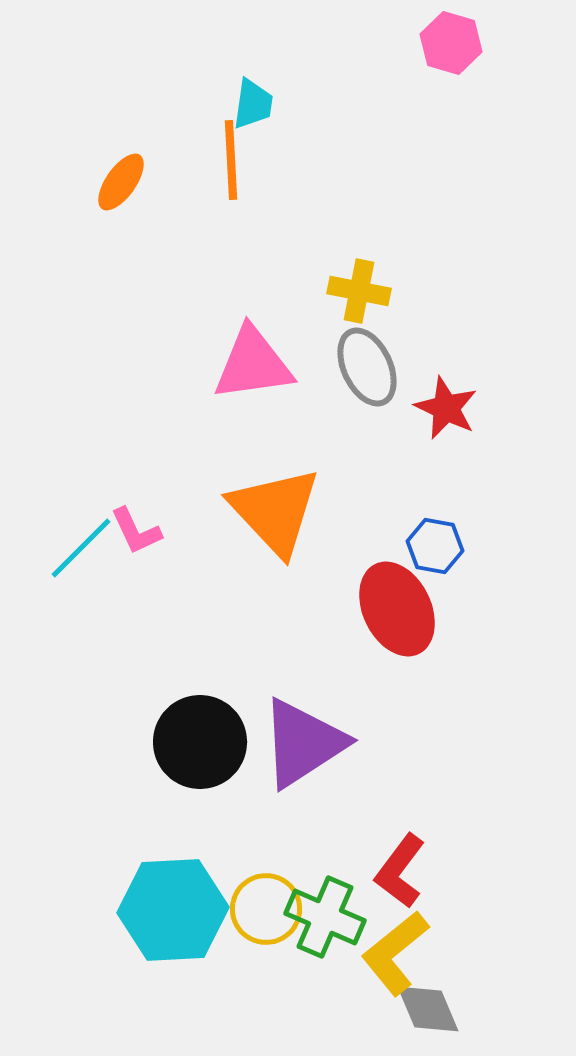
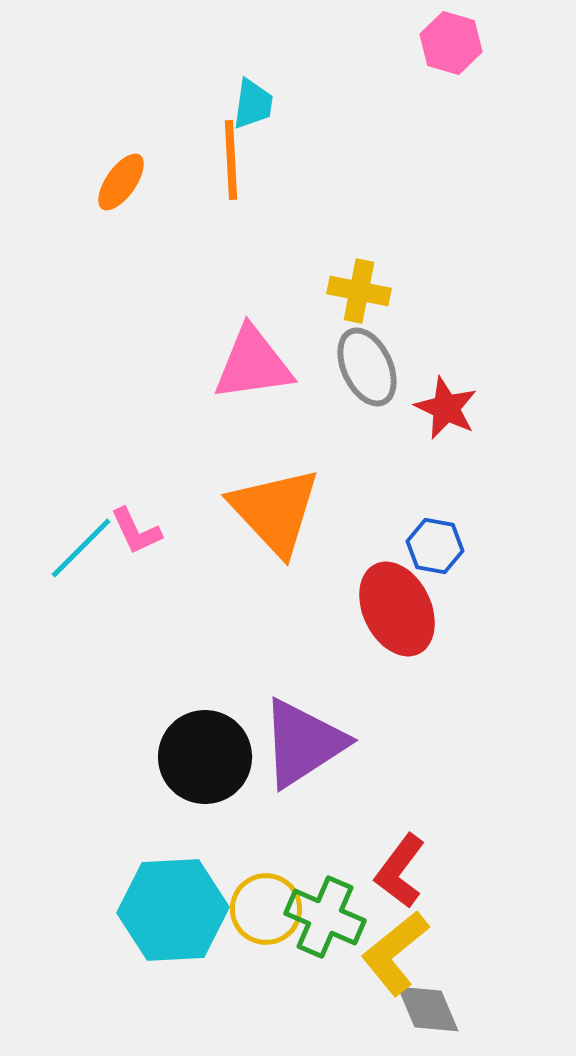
black circle: moved 5 px right, 15 px down
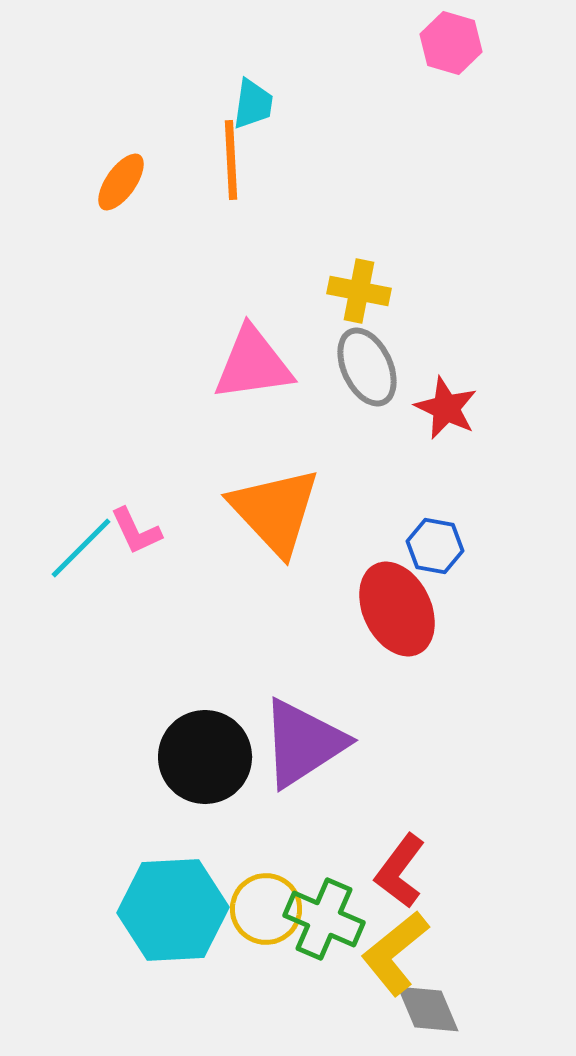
green cross: moved 1 px left, 2 px down
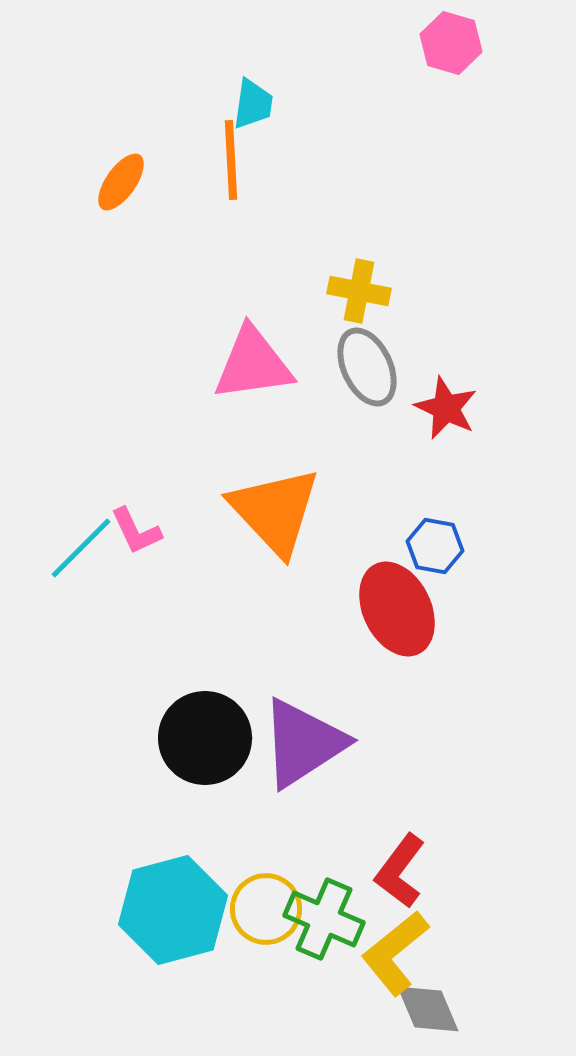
black circle: moved 19 px up
cyan hexagon: rotated 12 degrees counterclockwise
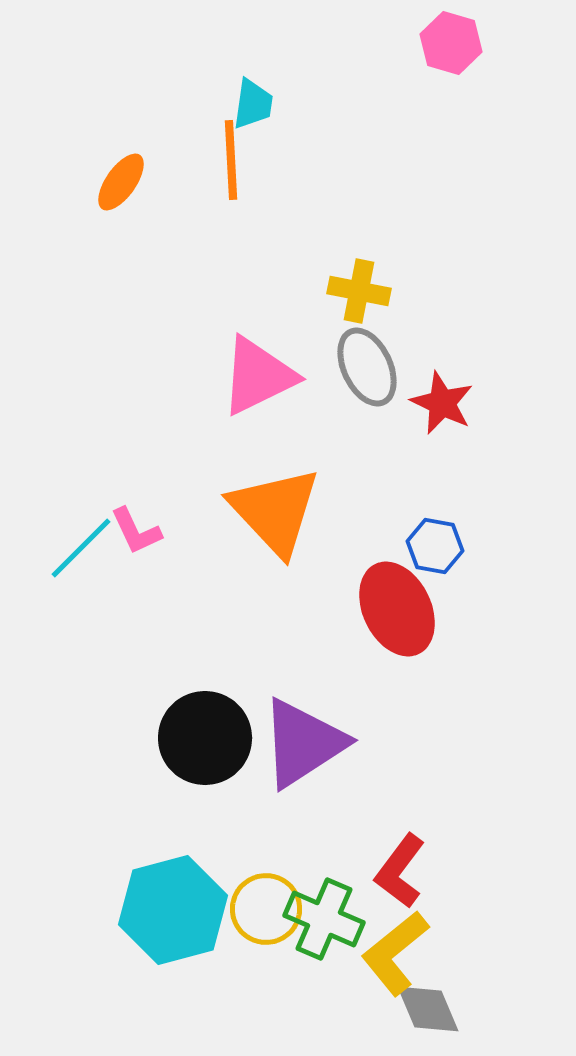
pink triangle: moved 5 px right, 12 px down; rotated 18 degrees counterclockwise
red star: moved 4 px left, 5 px up
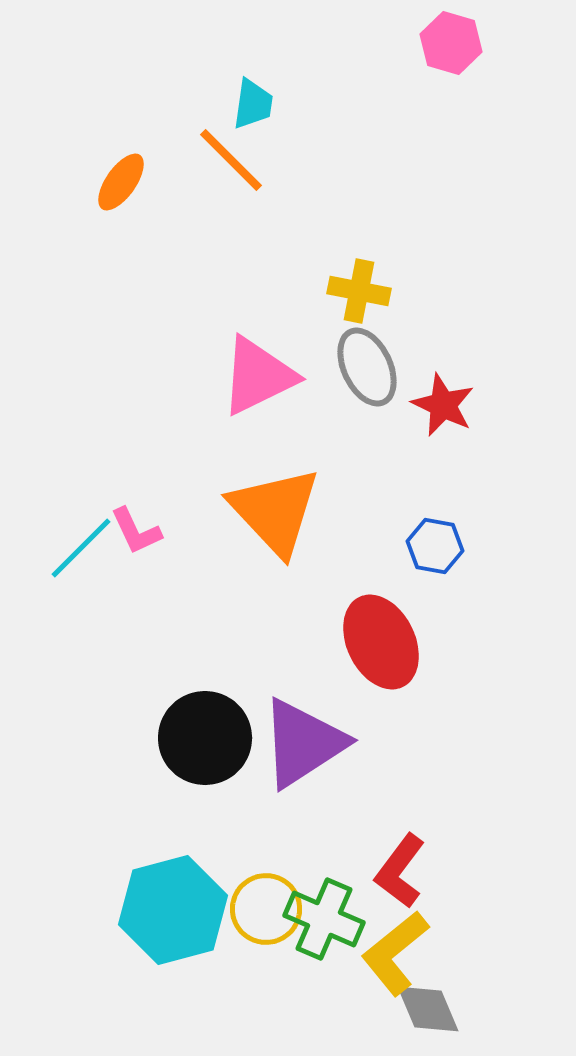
orange line: rotated 42 degrees counterclockwise
red star: moved 1 px right, 2 px down
red ellipse: moved 16 px left, 33 px down
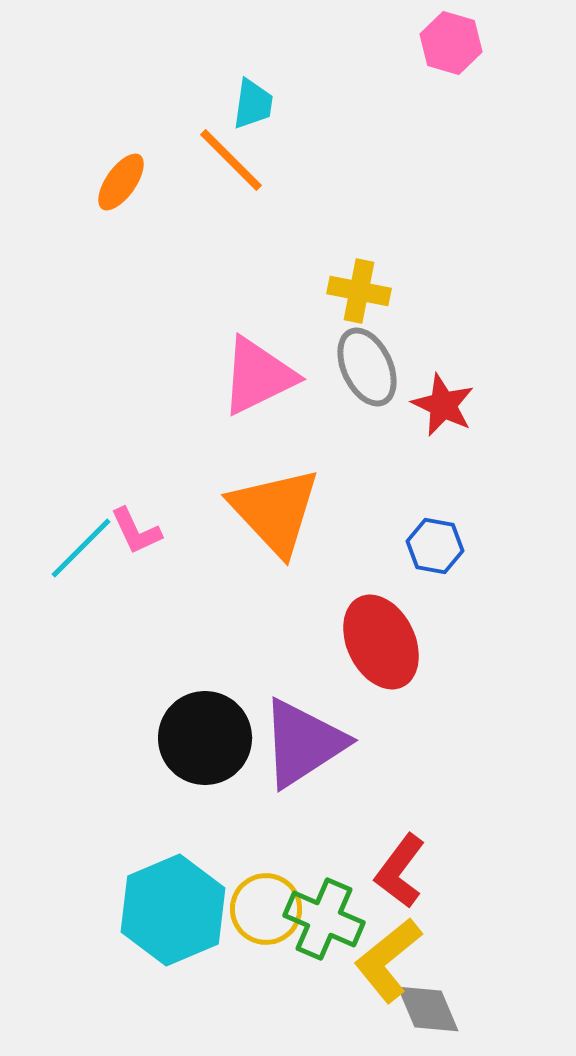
cyan hexagon: rotated 8 degrees counterclockwise
yellow L-shape: moved 7 px left, 7 px down
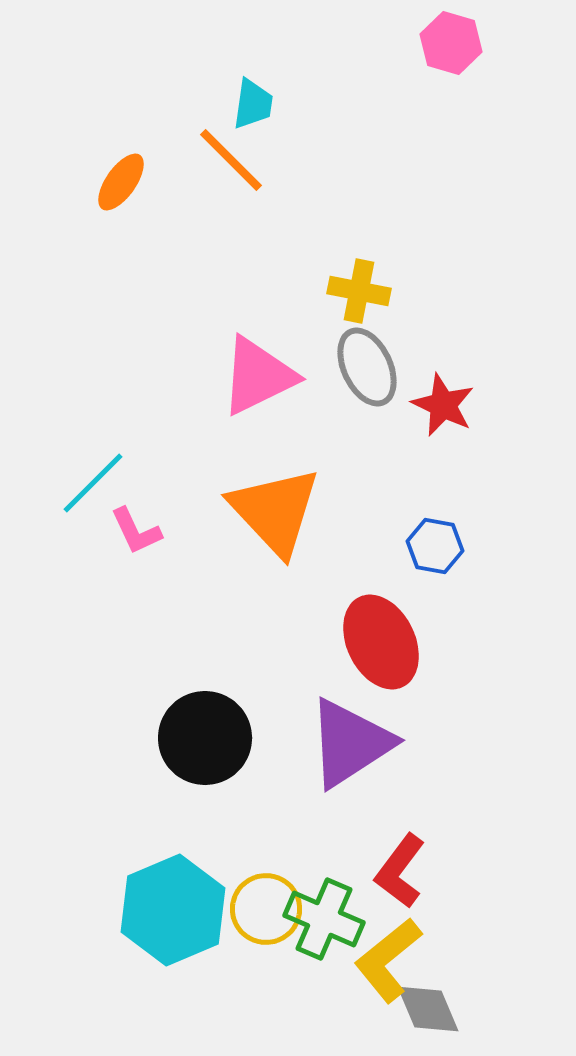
cyan line: moved 12 px right, 65 px up
purple triangle: moved 47 px right
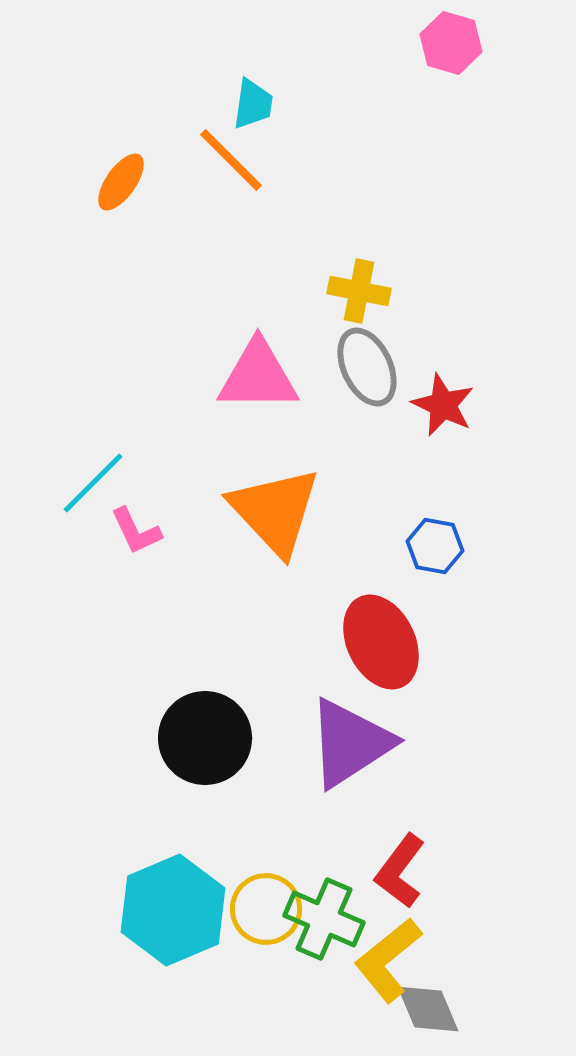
pink triangle: rotated 26 degrees clockwise
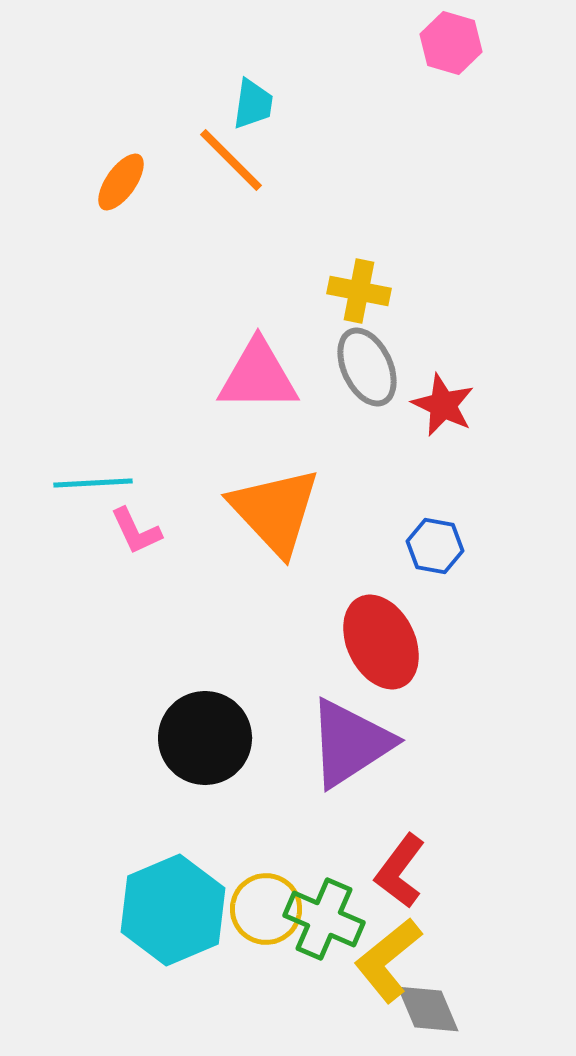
cyan line: rotated 42 degrees clockwise
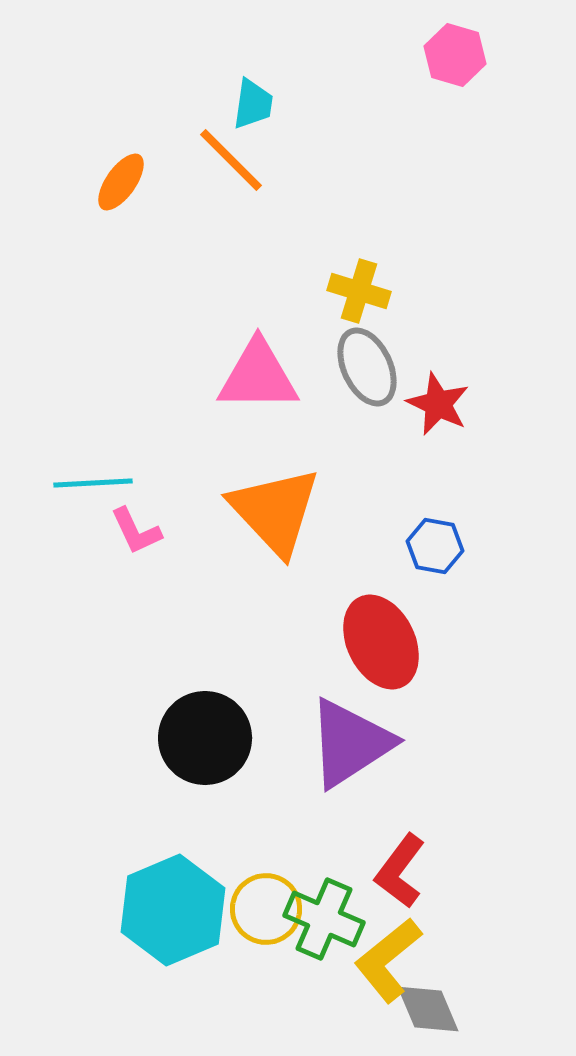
pink hexagon: moved 4 px right, 12 px down
yellow cross: rotated 6 degrees clockwise
red star: moved 5 px left, 1 px up
